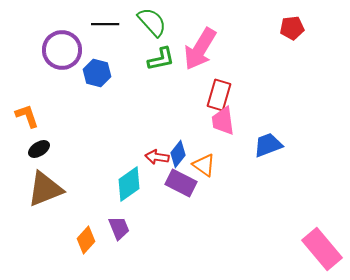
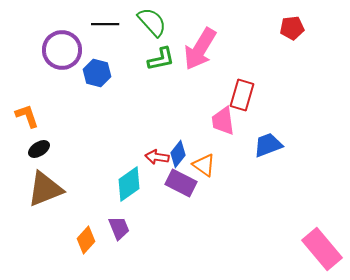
red rectangle: moved 23 px right
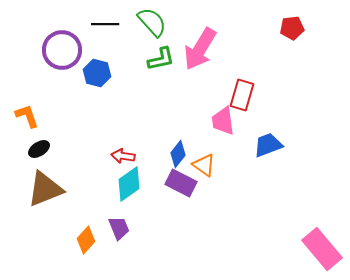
red arrow: moved 34 px left, 1 px up
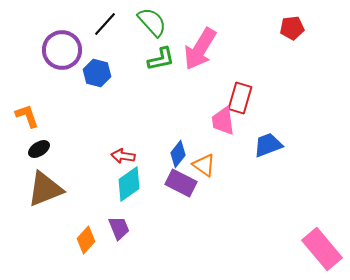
black line: rotated 48 degrees counterclockwise
red rectangle: moved 2 px left, 3 px down
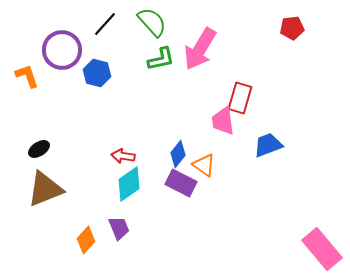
orange L-shape: moved 40 px up
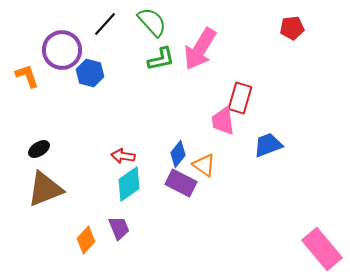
blue hexagon: moved 7 px left
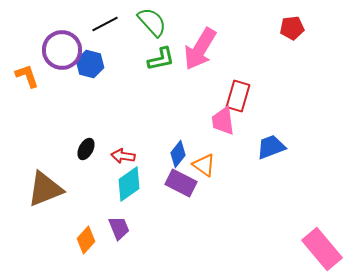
black line: rotated 20 degrees clockwise
blue hexagon: moved 9 px up
red rectangle: moved 2 px left, 2 px up
blue trapezoid: moved 3 px right, 2 px down
black ellipse: moved 47 px right; rotated 30 degrees counterclockwise
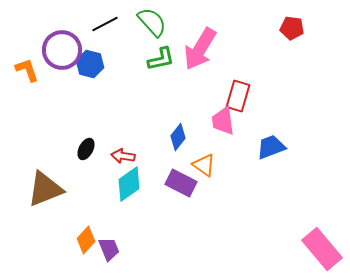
red pentagon: rotated 15 degrees clockwise
orange L-shape: moved 6 px up
blue diamond: moved 17 px up
purple trapezoid: moved 10 px left, 21 px down
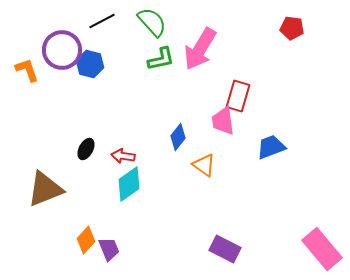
black line: moved 3 px left, 3 px up
purple rectangle: moved 44 px right, 66 px down
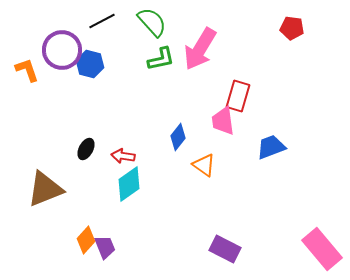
purple trapezoid: moved 4 px left, 2 px up
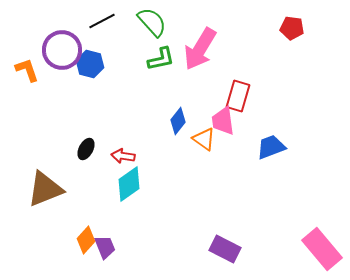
blue diamond: moved 16 px up
orange triangle: moved 26 px up
